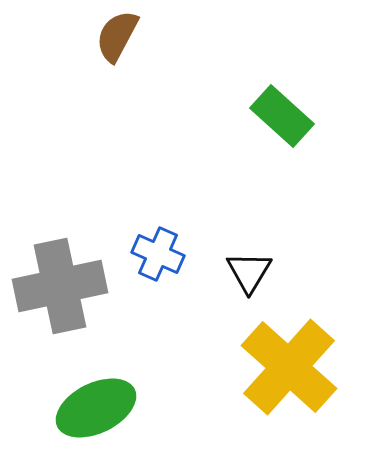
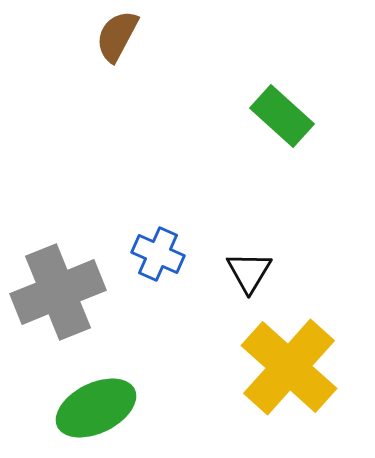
gray cross: moved 2 px left, 6 px down; rotated 10 degrees counterclockwise
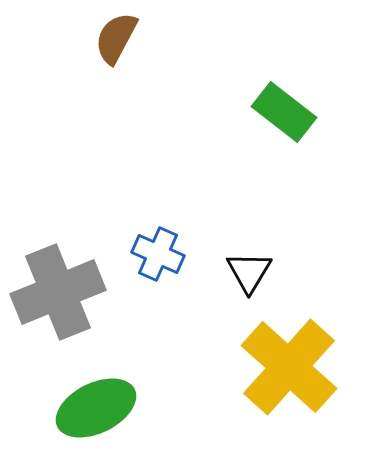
brown semicircle: moved 1 px left, 2 px down
green rectangle: moved 2 px right, 4 px up; rotated 4 degrees counterclockwise
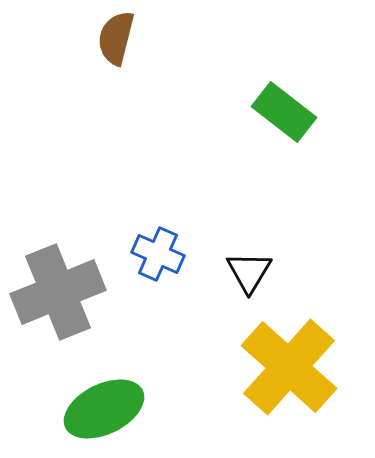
brown semicircle: rotated 14 degrees counterclockwise
green ellipse: moved 8 px right, 1 px down
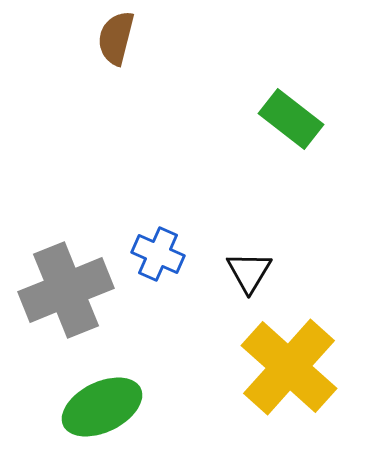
green rectangle: moved 7 px right, 7 px down
gray cross: moved 8 px right, 2 px up
green ellipse: moved 2 px left, 2 px up
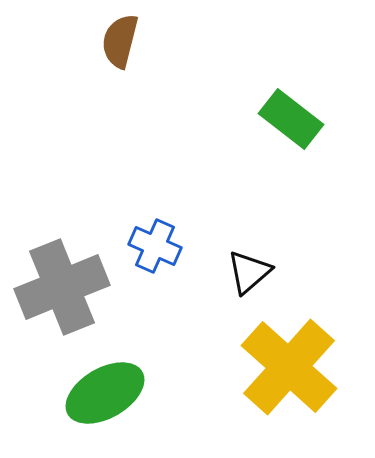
brown semicircle: moved 4 px right, 3 px down
blue cross: moved 3 px left, 8 px up
black triangle: rotated 18 degrees clockwise
gray cross: moved 4 px left, 3 px up
green ellipse: moved 3 px right, 14 px up; rotated 4 degrees counterclockwise
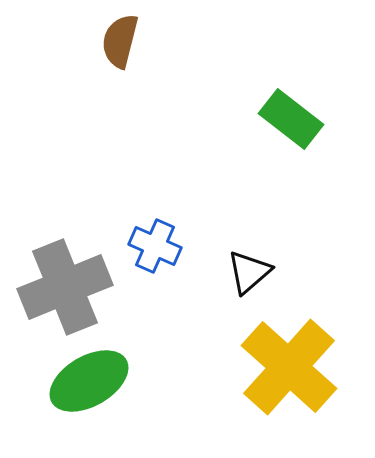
gray cross: moved 3 px right
green ellipse: moved 16 px left, 12 px up
